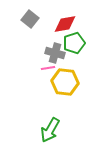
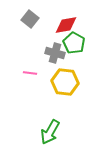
red diamond: moved 1 px right, 1 px down
green pentagon: rotated 25 degrees counterclockwise
pink line: moved 18 px left, 5 px down; rotated 16 degrees clockwise
green arrow: moved 2 px down
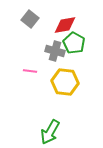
red diamond: moved 1 px left
gray cross: moved 2 px up
pink line: moved 2 px up
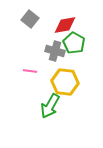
green arrow: moved 26 px up
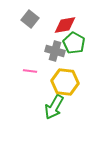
green arrow: moved 4 px right, 1 px down
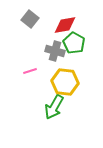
pink line: rotated 24 degrees counterclockwise
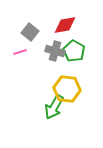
gray square: moved 13 px down
green pentagon: moved 8 px down
pink line: moved 10 px left, 19 px up
yellow hexagon: moved 2 px right, 7 px down
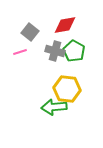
green arrow: rotated 55 degrees clockwise
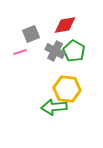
gray square: moved 1 px right, 2 px down; rotated 30 degrees clockwise
gray cross: rotated 12 degrees clockwise
